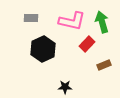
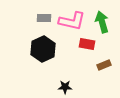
gray rectangle: moved 13 px right
red rectangle: rotated 56 degrees clockwise
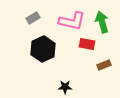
gray rectangle: moved 11 px left; rotated 32 degrees counterclockwise
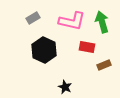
red rectangle: moved 3 px down
black hexagon: moved 1 px right, 1 px down; rotated 10 degrees counterclockwise
black star: rotated 24 degrees clockwise
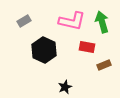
gray rectangle: moved 9 px left, 3 px down
black star: rotated 24 degrees clockwise
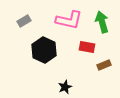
pink L-shape: moved 3 px left, 1 px up
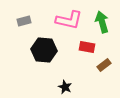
gray rectangle: rotated 16 degrees clockwise
black hexagon: rotated 20 degrees counterclockwise
brown rectangle: rotated 16 degrees counterclockwise
black star: rotated 24 degrees counterclockwise
